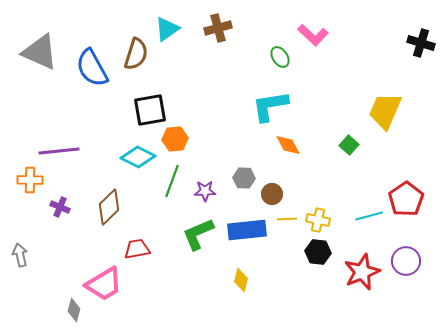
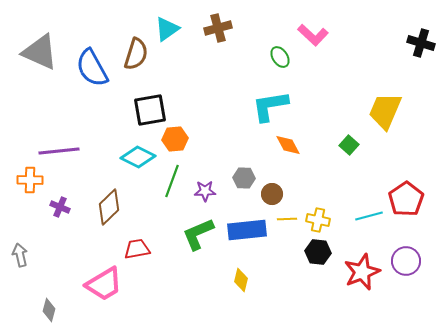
gray diamond: moved 25 px left
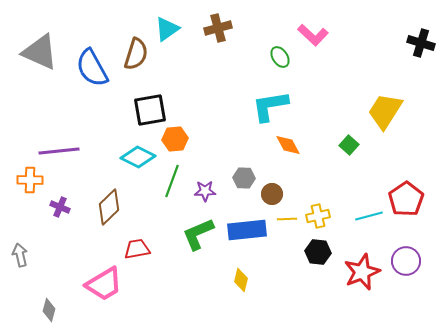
yellow trapezoid: rotated 9 degrees clockwise
yellow cross: moved 4 px up; rotated 25 degrees counterclockwise
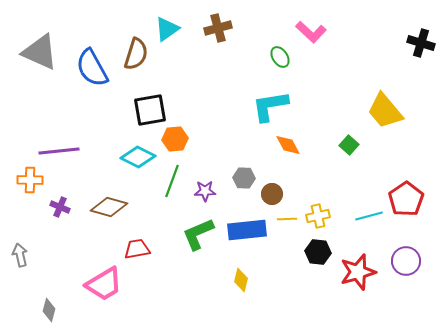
pink L-shape: moved 2 px left, 3 px up
yellow trapezoid: rotated 72 degrees counterclockwise
brown diamond: rotated 60 degrees clockwise
red star: moved 4 px left; rotated 6 degrees clockwise
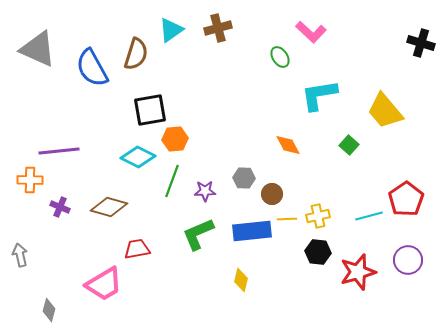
cyan triangle: moved 4 px right, 1 px down
gray triangle: moved 2 px left, 3 px up
cyan L-shape: moved 49 px right, 11 px up
blue rectangle: moved 5 px right, 1 px down
purple circle: moved 2 px right, 1 px up
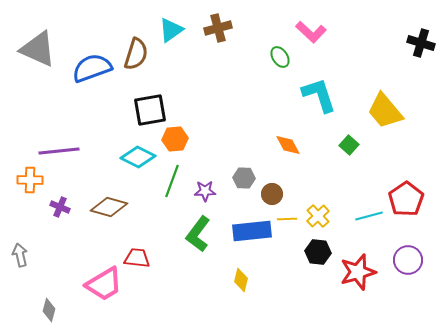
blue semicircle: rotated 99 degrees clockwise
cyan L-shape: rotated 81 degrees clockwise
yellow cross: rotated 30 degrees counterclockwise
green L-shape: rotated 30 degrees counterclockwise
red trapezoid: moved 9 px down; rotated 16 degrees clockwise
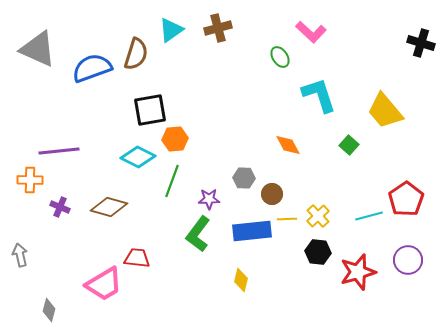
purple star: moved 4 px right, 8 px down
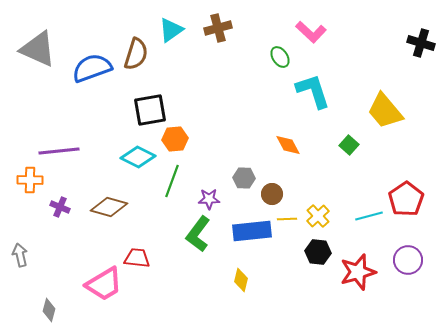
cyan L-shape: moved 6 px left, 4 px up
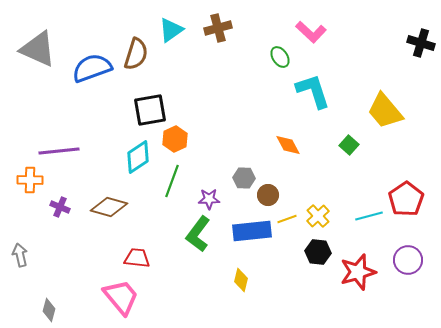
orange hexagon: rotated 20 degrees counterclockwise
cyan diamond: rotated 60 degrees counterclockwise
brown circle: moved 4 px left, 1 px down
yellow line: rotated 18 degrees counterclockwise
pink trapezoid: moved 17 px right, 13 px down; rotated 99 degrees counterclockwise
